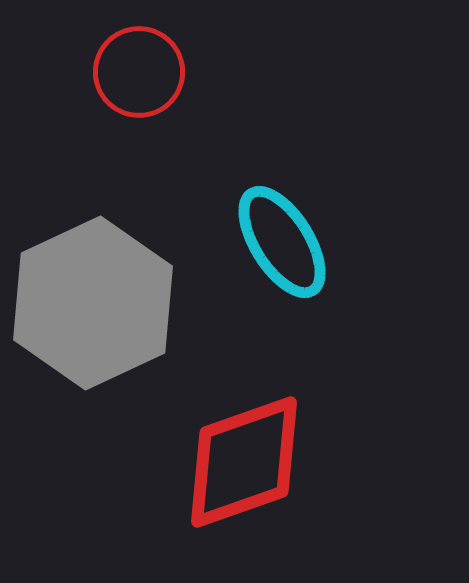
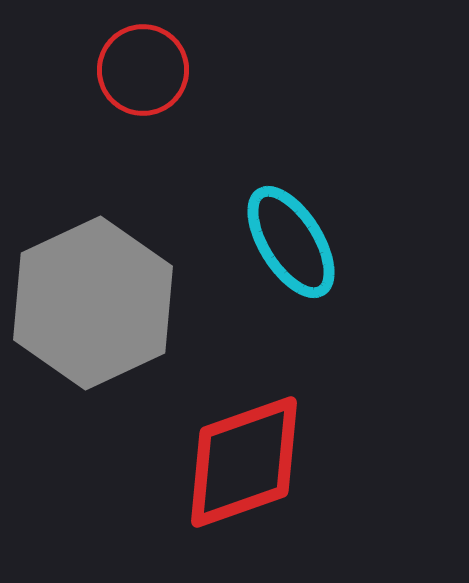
red circle: moved 4 px right, 2 px up
cyan ellipse: moved 9 px right
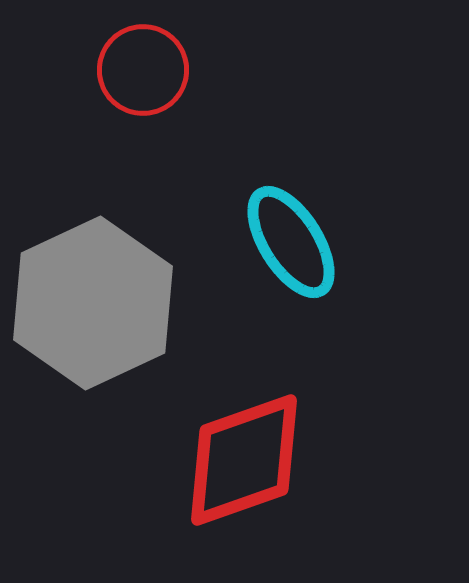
red diamond: moved 2 px up
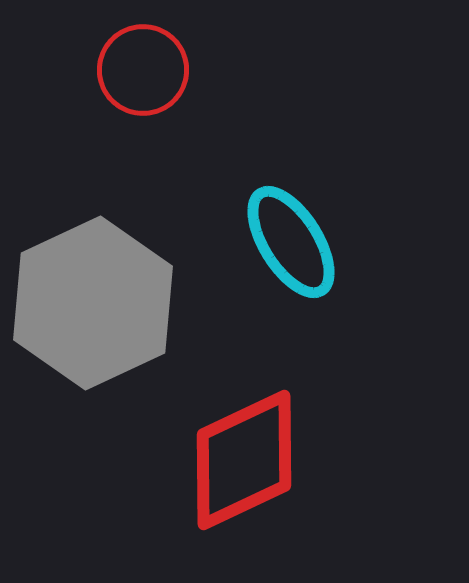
red diamond: rotated 6 degrees counterclockwise
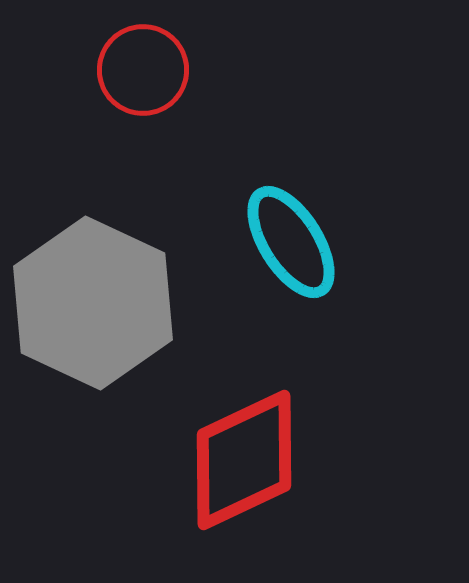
gray hexagon: rotated 10 degrees counterclockwise
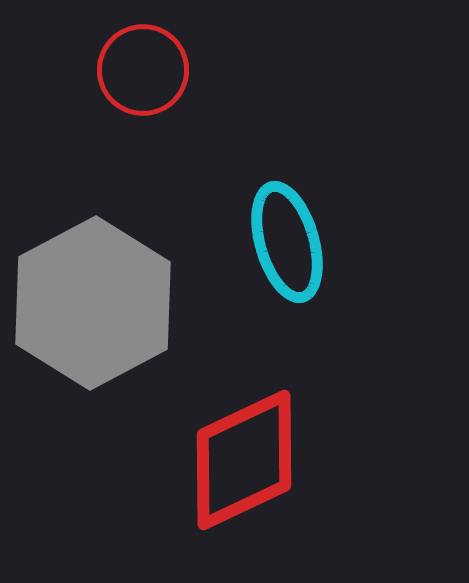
cyan ellipse: moved 4 px left; rotated 16 degrees clockwise
gray hexagon: rotated 7 degrees clockwise
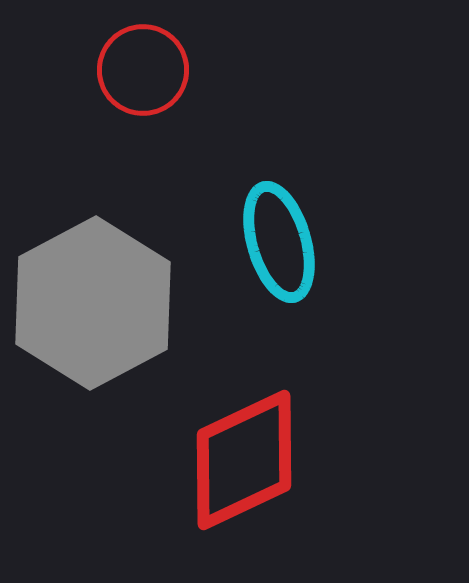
cyan ellipse: moved 8 px left
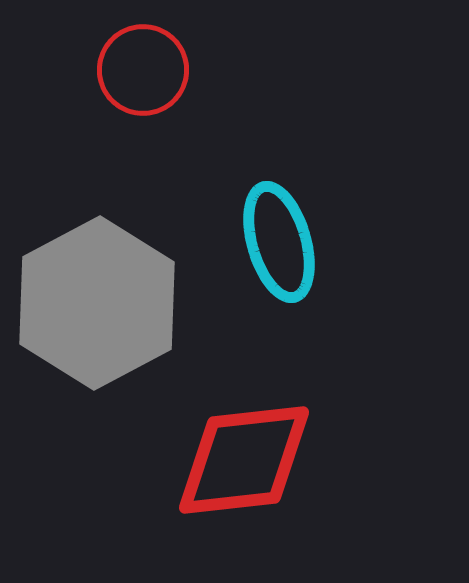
gray hexagon: moved 4 px right
red diamond: rotated 19 degrees clockwise
